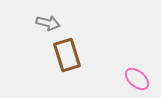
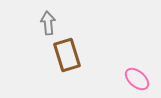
gray arrow: rotated 110 degrees counterclockwise
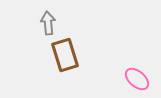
brown rectangle: moved 2 px left
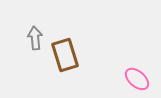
gray arrow: moved 13 px left, 15 px down
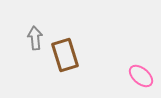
pink ellipse: moved 4 px right, 3 px up
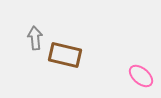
brown rectangle: rotated 60 degrees counterclockwise
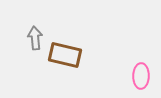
pink ellipse: rotated 50 degrees clockwise
